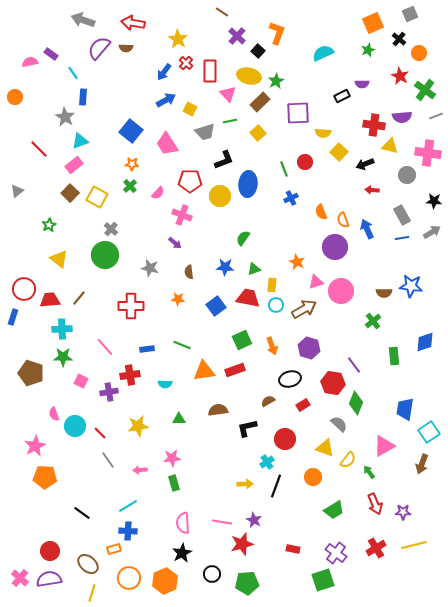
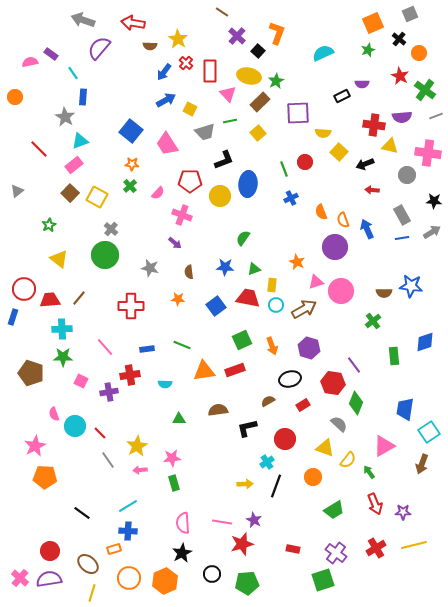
brown semicircle at (126, 48): moved 24 px right, 2 px up
yellow star at (138, 426): moved 1 px left, 20 px down; rotated 20 degrees counterclockwise
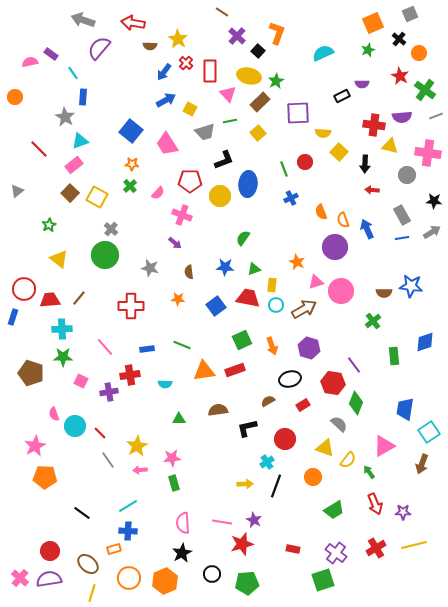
black arrow at (365, 164): rotated 66 degrees counterclockwise
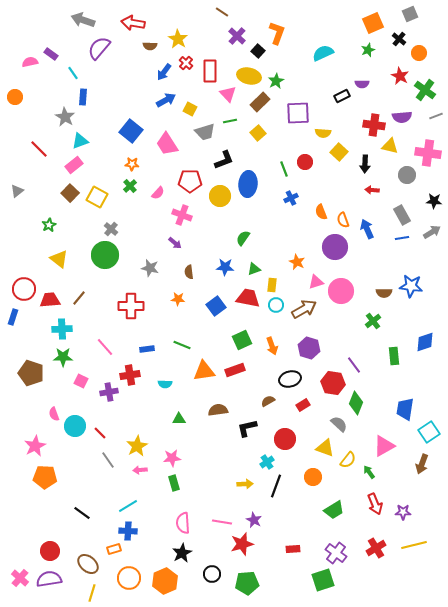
red rectangle at (293, 549): rotated 16 degrees counterclockwise
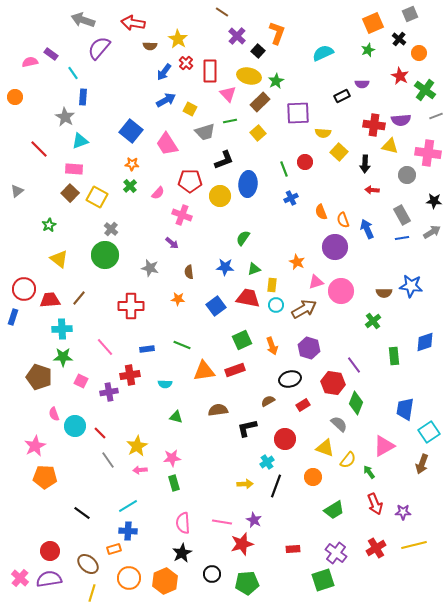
purple semicircle at (402, 117): moved 1 px left, 3 px down
pink rectangle at (74, 165): moved 4 px down; rotated 42 degrees clockwise
purple arrow at (175, 243): moved 3 px left
brown pentagon at (31, 373): moved 8 px right, 4 px down
green triangle at (179, 419): moved 3 px left, 2 px up; rotated 16 degrees clockwise
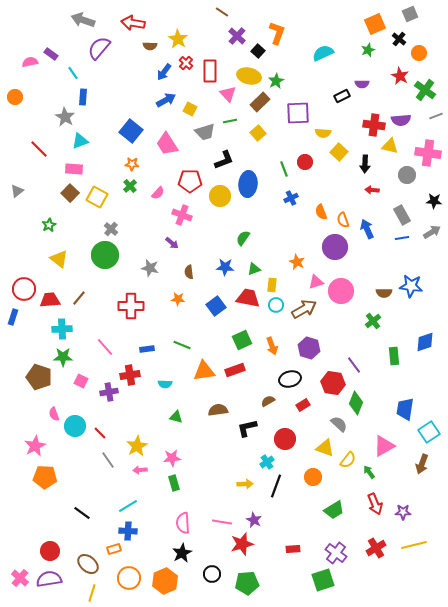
orange square at (373, 23): moved 2 px right, 1 px down
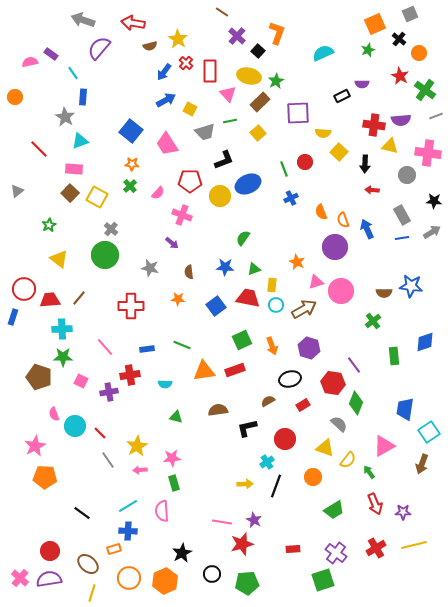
brown semicircle at (150, 46): rotated 16 degrees counterclockwise
blue ellipse at (248, 184): rotated 60 degrees clockwise
pink semicircle at (183, 523): moved 21 px left, 12 px up
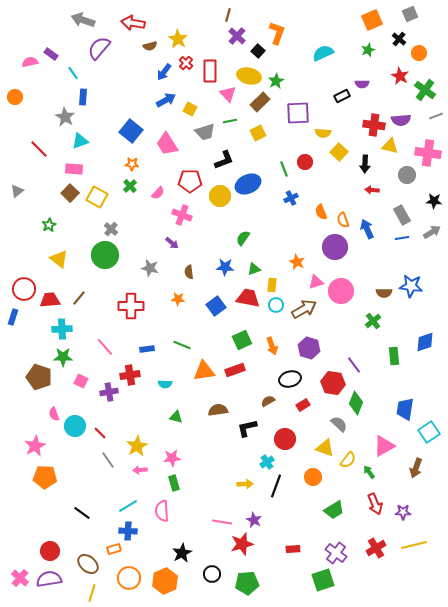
brown line at (222, 12): moved 6 px right, 3 px down; rotated 72 degrees clockwise
orange square at (375, 24): moved 3 px left, 4 px up
yellow square at (258, 133): rotated 14 degrees clockwise
brown arrow at (422, 464): moved 6 px left, 4 px down
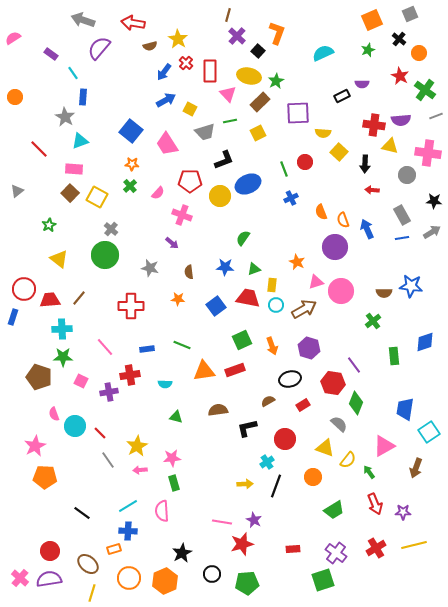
pink semicircle at (30, 62): moved 17 px left, 24 px up; rotated 21 degrees counterclockwise
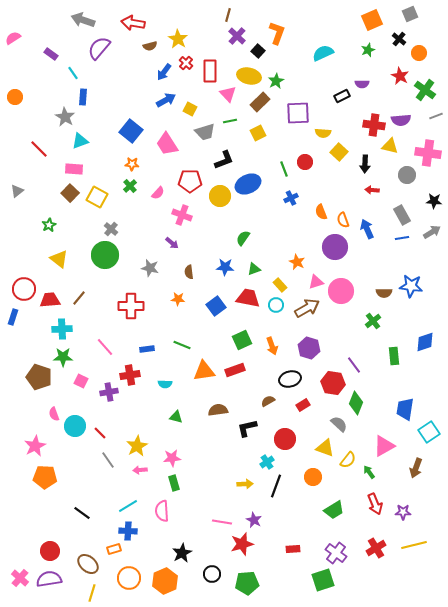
yellow rectangle at (272, 285): moved 8 px right; rotated 48 degrees counterclockwise
brown arrow at (304, 309): moved 3 px right, 1 px up
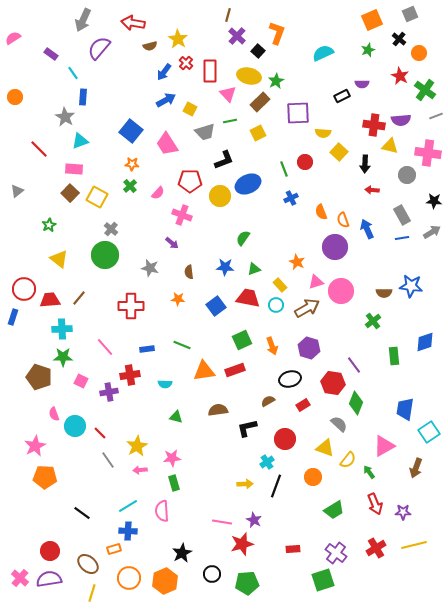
gray arrow at (83, 20): rotated 85 degrees counterclockwise
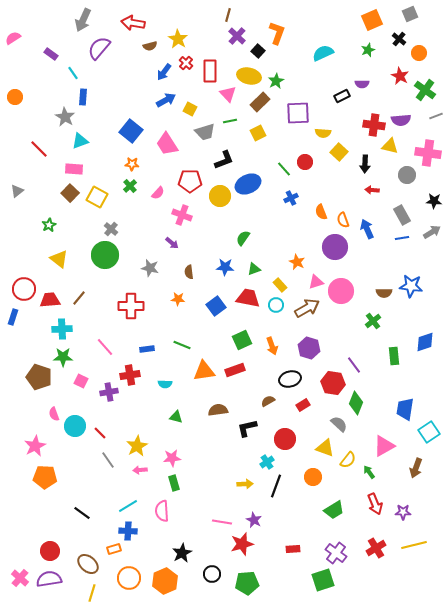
green line at (284, 169): rotated 21 degrees counterclockwise
